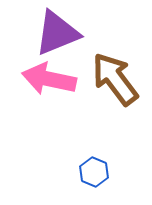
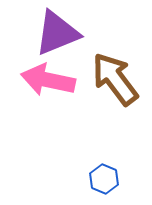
pink arrow: moved 1 px left, 1 px down
blue hexagon: moved 10 px right, 7 px down
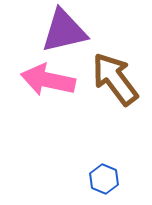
purple triangle: moved 7 px right, 2 px up; rotated 9 degrees clockwise
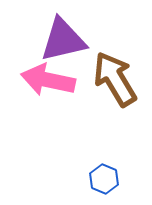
purple triangle: moved 1 px left, 9 px down
brown arrow: rotated 6 degrees clockwise
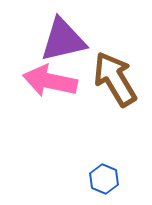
pink arrow: moved 2 px right, 1 px down
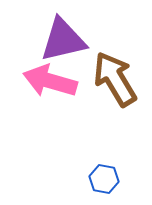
pink arrow: rotated 4 degrees clockwise
blue hexagon: rotated 12 degrees counterclockwise
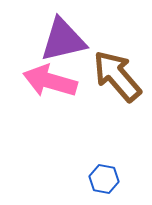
brown arrow: moved 2 px right, 3 px up; rotated 10 degrees counterclockwise
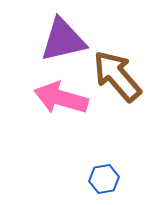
pink arrow: moved 11 px right, 17 px down
blue hexagon: rotated 20 degrees counterclockwise
